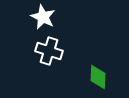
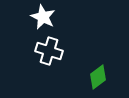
green diamond: rotated 50 degrees clockwise
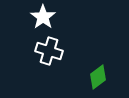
white star: rotated 10 degrees clockwise
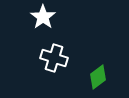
white cross: moved 5 px right, 7 px down
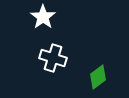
white cross: moved 1 px left
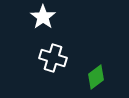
green diamond: moved 2 px left
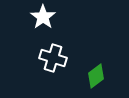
green diamond: moved 1 px up
